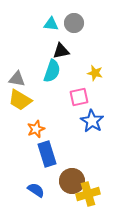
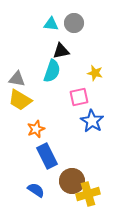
blue rectangle: moved 2 px down; rotated 10 degrees counterclockwise
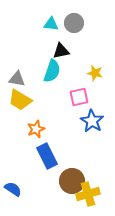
blue semicircle: moved 23 px left, 1 px up
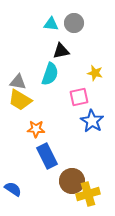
cyan semicircle: moved 2 px left, 3 px down
gray triangle: moved 1 px right, 3 px down
orange star: rotated 24 degrees clockwise
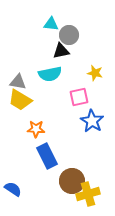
gray circle: moved 5 px left, 12 px down
cyan semicircle: rotated 60 degrees clockwise
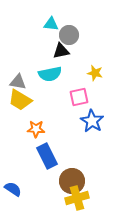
yellow cross: moved 11 px left, 4 px down
